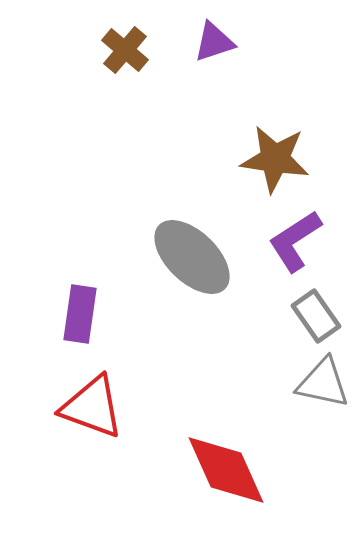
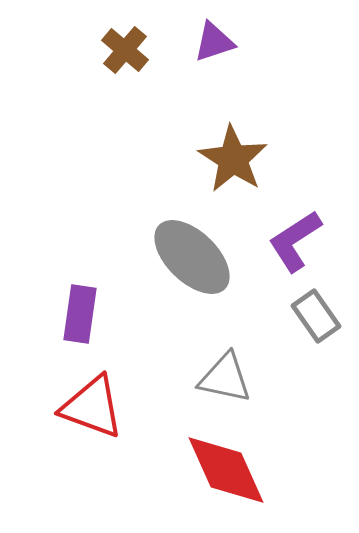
brown star: moved 42 px left; rotated 24 degrees clockwise
gray triangle: moved 98 px left, 5 px up
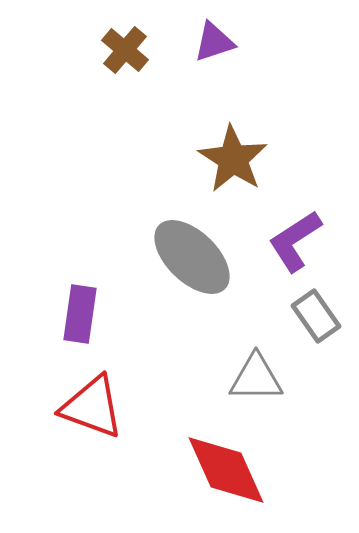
gray triangle: moved 31 px right; rotated 12 degrees counterclockwise
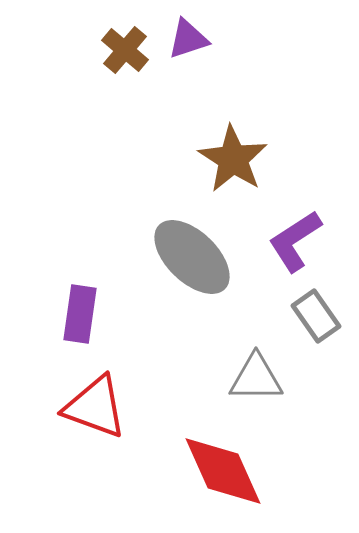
purple triangle: moved 26 px left, 3 px up
red triangle: moved 3 px right
red diamond: moved 3 px left, 1 px down
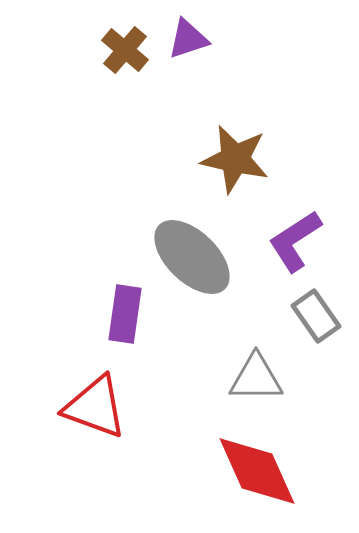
brown star: moved 2 px right; rotated 20 degrees counterclockwise
purple rectangle: moved 45 px right
red diamond: moved 34 px right
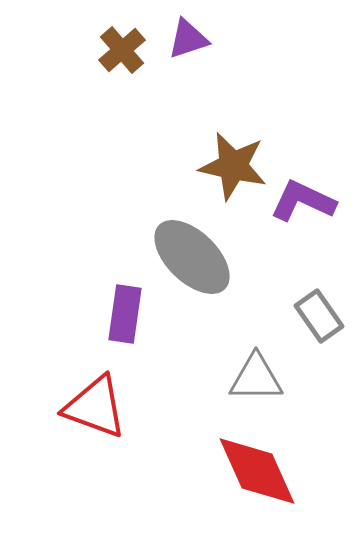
brown cross: moved 3 px left; rotated 9 degrees clockwise
brown star: moved 2 px left, 7 px down
purple L-shape: moved 8 px right, 40 px up; rotated 58 degrees clockwise
gray rectangle: moved 3 px right
